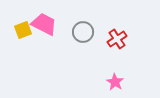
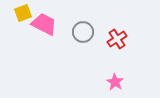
yellow square: moved 17 px up
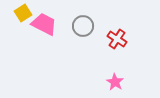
yellow square: rotated 12 degrees counterclockwise
gray circle: moved 6 px up
red cross: rotated 24 degrees counterclockwise
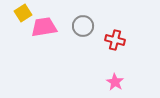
pink trapezoid: moved 3 px down; rotated 36 degrees counterclockwise
red cross: moved 2 px left, 1 px down; rotated 18 degrees counterclockwise
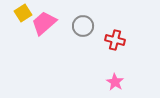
pink trapezoid: moved 4 px up; rotated 32 degrees counterclockwise
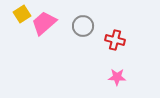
yellow square: moved 1 px left, 1 px down
pink star: moved 2 px right, 5 px up; rotated 30 degrees counterclockwise
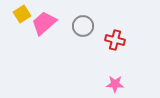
pink star: moved 2 px left, 7 px down
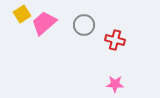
gray circle: moved 1 px right, 1 px up
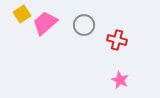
pink trapezoid: moved 1 px right
red cross: moved 2 px right
pink star: moved 5 px right, 4 px up; rotated 24 degrees clockwise
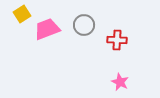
pink trapezoid: moved 2 px right, 6 px down; rotated 20 degrees clockwise
red cross: rotated 12 degrees counterclockwise
pink star: moved 2 px down
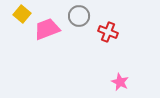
yellow square: rotated 18 degrees counterclockwise
gray circle: moved 5 px left, 9 px up
red cross: moved 9 px left, 8 px up; rotated 18 degrees clockwise
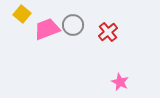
gray circle: moved 6 px left, 9 px down
red cross: rotated 30 degrees clockwise
